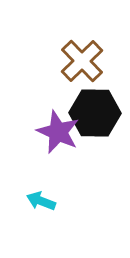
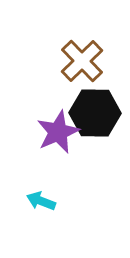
purple star: rotated 24 degrees clockwise
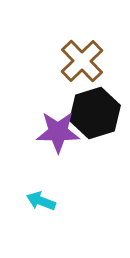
black hexagon: rotated 18 degrees counterclockwise
purple star: rotated 24 degrees clockwise
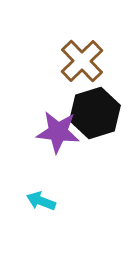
purple star: rotated 6 degrees clockwise
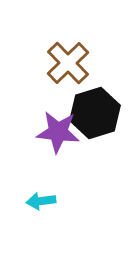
brown cross: moved 14 px left, 2 px down
cyan arrow: rotated 28 degrees counterclockwise
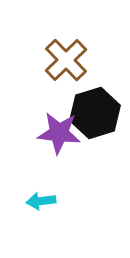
brown cross: moved 2 px left, 3 px up
purple star: moved 1 px right, 1 px down
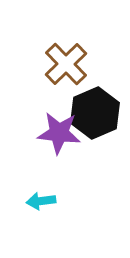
brown cross: moved 4 px down
black hexagon: rotated 6 degrees counterclockwise
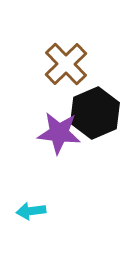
cyan arrow: moved 10 px left, 10 px down
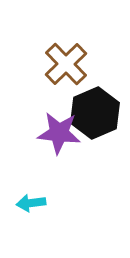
cyan arrow: moved 8 px up
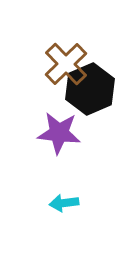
black hexagon: moved 5 px left, 24 px up
cyan arrow: moved 33 px right
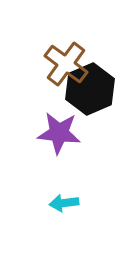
brown cross: rotated 9 degrees counterclockwise
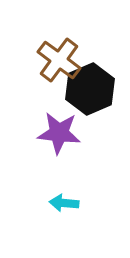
brown cross: moved 7 px left, 4 px up
cyan arrow: rotated 12 degrees clockwise
